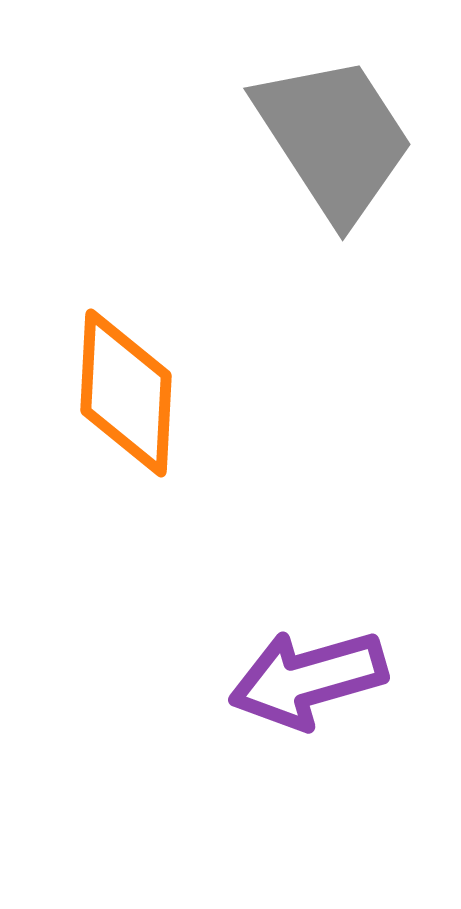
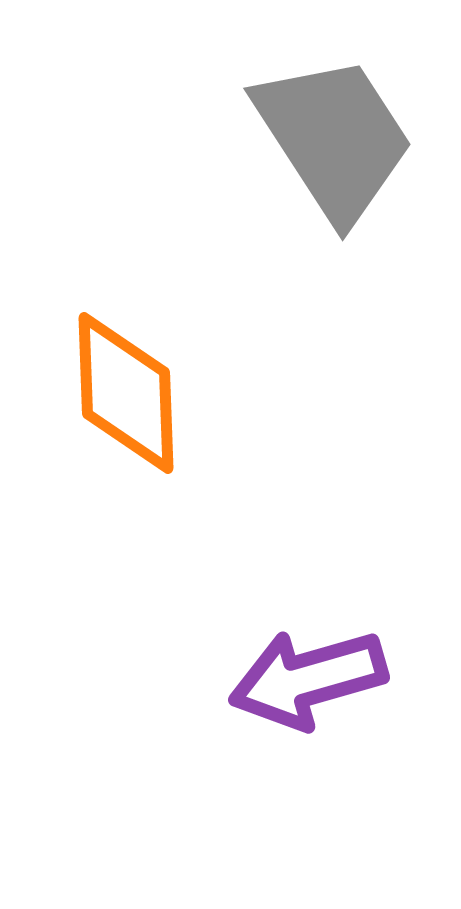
orange diamond: rotated 5 degrees counterclockwise
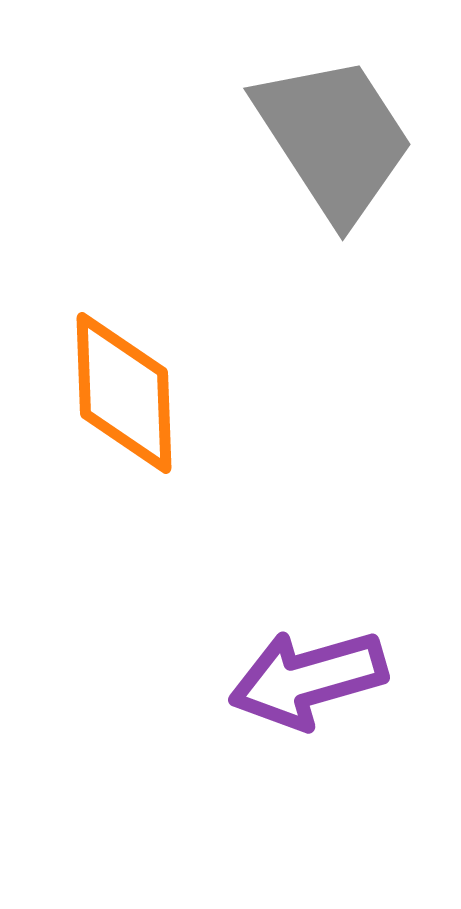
orange diamond: moved 2 px left
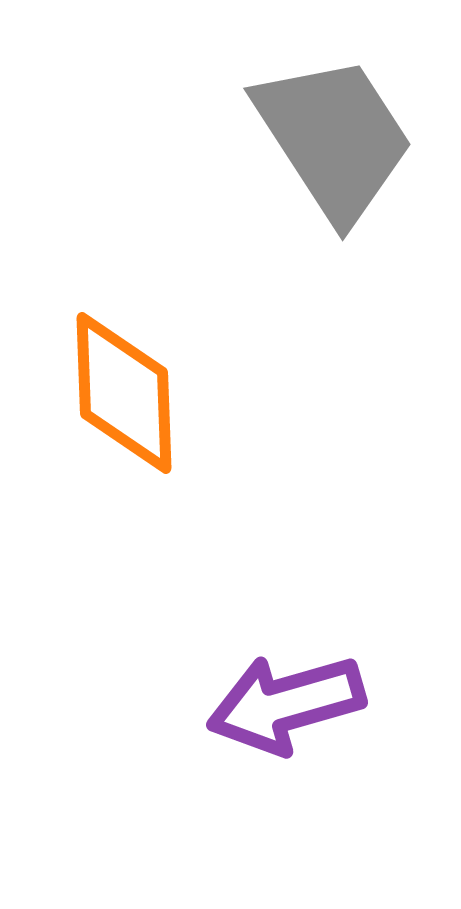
purple arrow: moved 22 px left, 25 px down
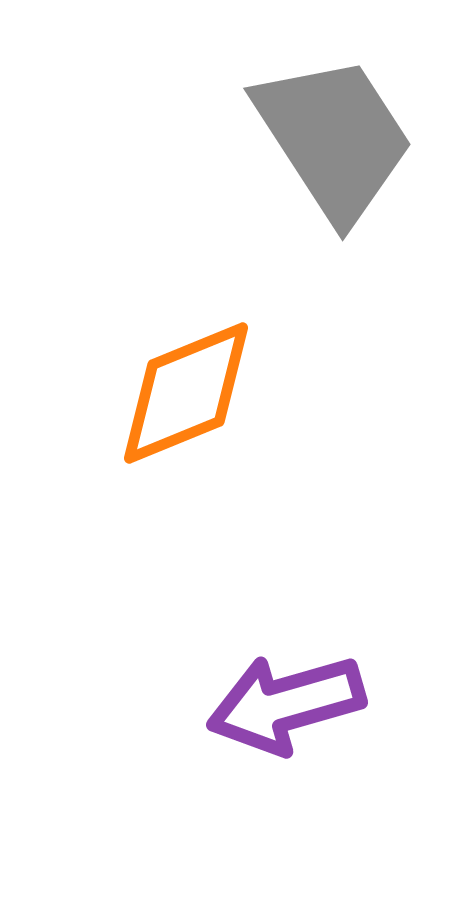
orange diamond: moved 62 px right; rotated 70 degrees clockwise
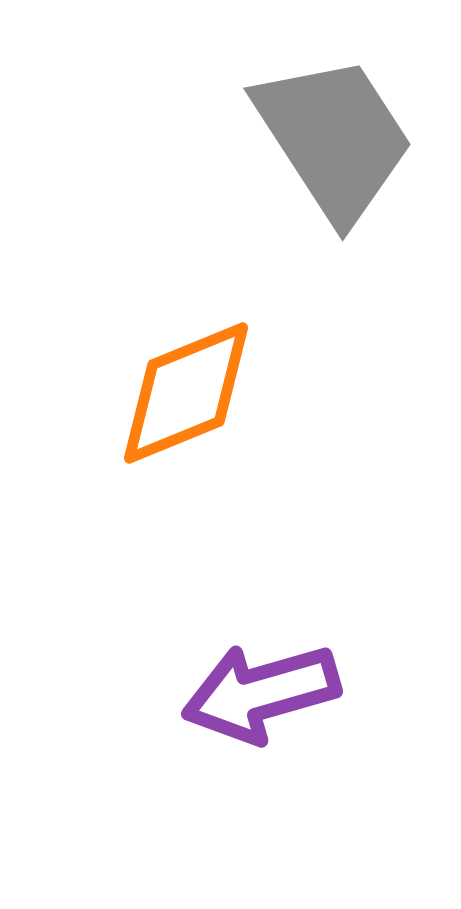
purple arrow: moved 25 px left, 11 px up
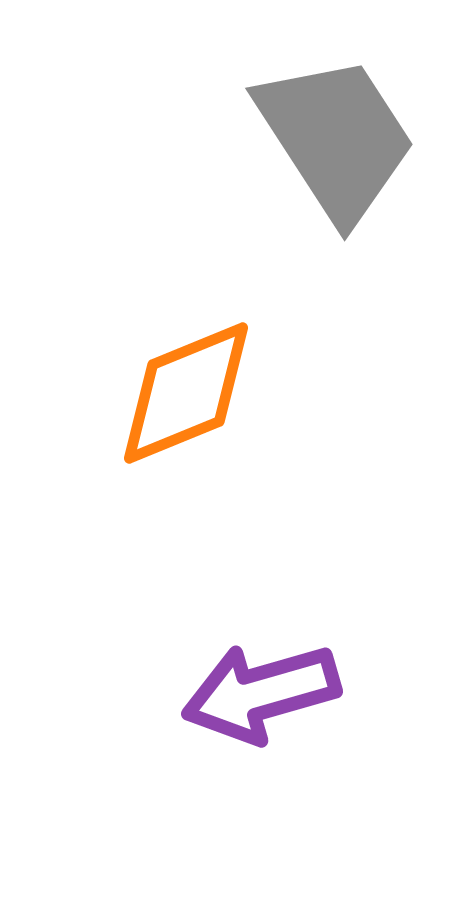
gray trapezoid: moved 2 px right
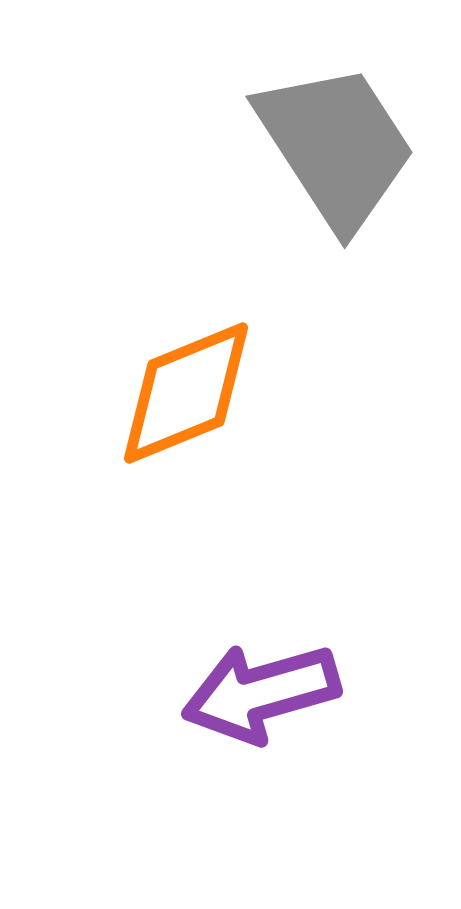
gray trapezoid: moved 8 px down
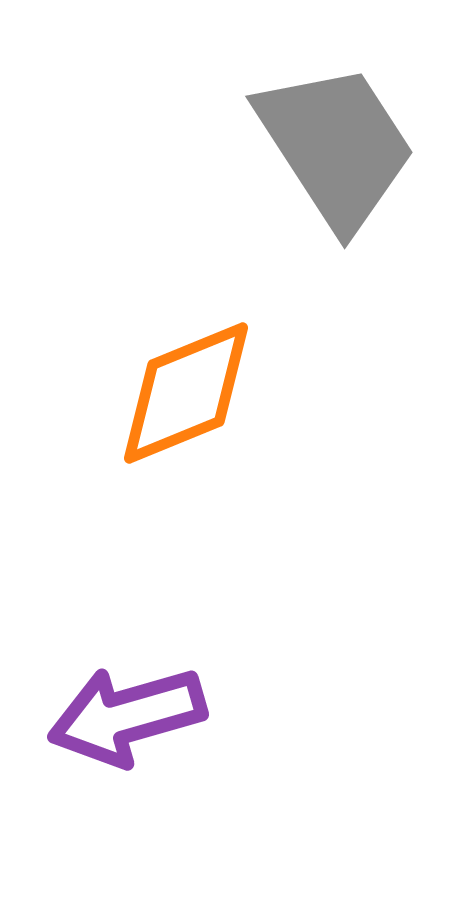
purple arrow: moved 134 px left, 23 px down
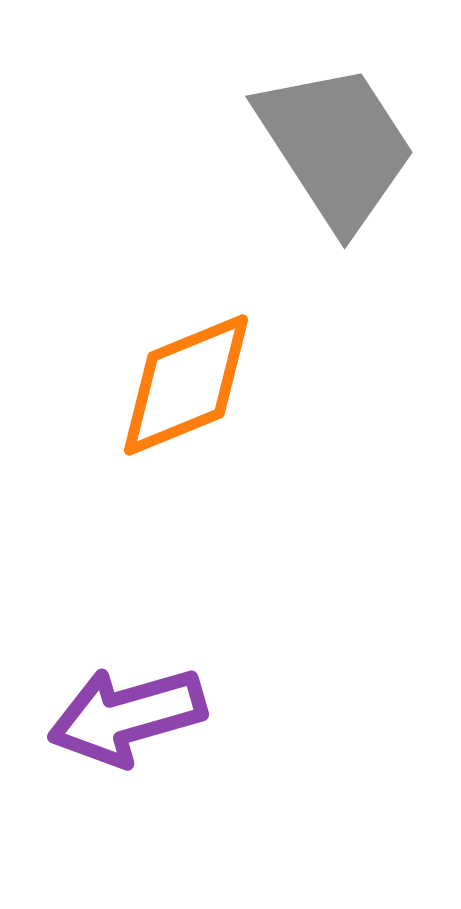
orange diamond: moved 8 px up
